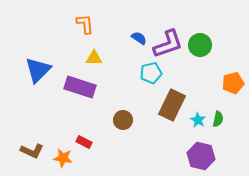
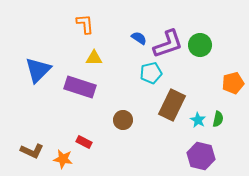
orange star: moved 1 px down
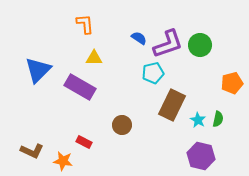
cyan pentagon: moved 2 px right
orange pentagon: moved 1 px left
purple rectangle: rotated 12 degrees clockwise
brown circle: moved 1 px left, 5 px down
orange star: moved 2 px down
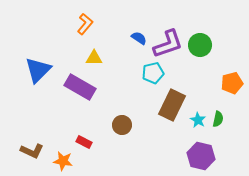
orange L-shape: rotated 45 degrees clockwise
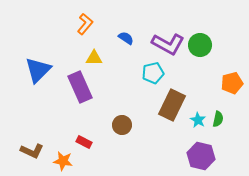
blue semicircle: moved 13 px left
purple L-shape: rotated 48 degrees clockwise
purple rectangle: rotated 36 degrees clockwise
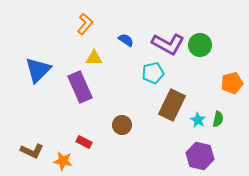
blue semicircle: moved 2 px down
purple hexagon: moved 1 px left
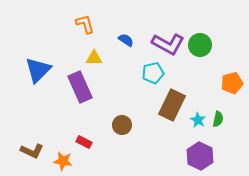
orange L-shape: rotated 55 degrees counterclockwise
purple hexagon: rotated 12 degrees clockwise
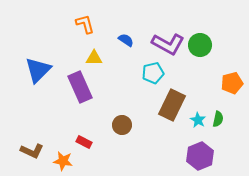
purple hexagon: rotated 12 degrees clockwise
